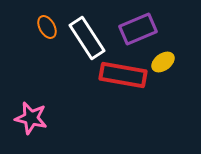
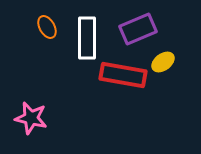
white rectangle: rotated 33 degrees clockwise
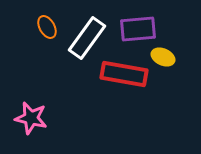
purple rectangle: rotated 18 degrees clockwise
white rectangle: rotated 36 degrees clockwise
yellow ellipse: moved 5 px up; rotated 60 degrees clockwise
red rectangle: moved 1 px right, 1 px up
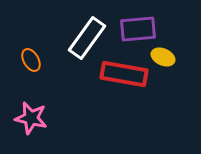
orange ellipse: moved 16 px left, 33 px down
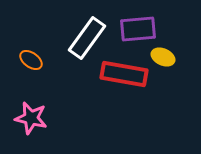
orange ellipse: rotated 25 degrees counterclockwise
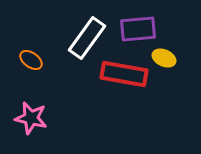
yellow ellipse: moved 1 px right, 1 px down
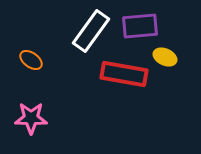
purple rectangle: moved 2 px right, 3 px up
white rectangle: moved 4 px right, 7 px up
yellow ellipse: moved 1 px right, 1 px up
pink star: rotated 12 degrees counterclockwise
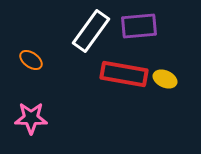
purple rectangle: moved 1 px left
yellow ellipse: moved 22 px down
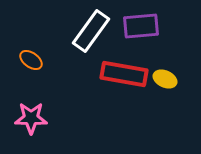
purple rectangle: moved 2 px right
